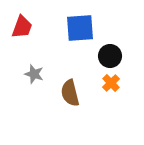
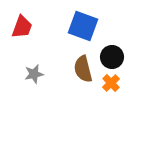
blue square: moved 3 px right, 2 px up; rotated 24 degrees clockwise
black circle: moved 2 px right, 1 px down
gray star: rotated 30 degrees counterclockwise
brown semicircle: moved 13 px right, 24 px up
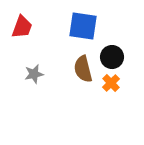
blue square: rotated 12 degrees counterclockwise
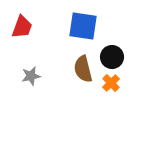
gray star: moved 3 px left, 2 px down
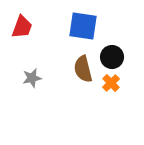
gray star: moved 1 px right, 2 px down
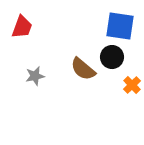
blue square: moved 37 px right
brown semicircle: rotated 36 degrees counterclockwise
gray star: moved 3 px right, 2 px up
orange cross: moved 21 px right, 2 px down
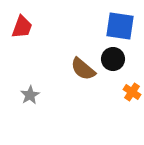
black circle: moved 1 px right, 2 px down
gray star: moved 5 px left, 19 px down; rotated 18 degrees counterclockwise
orange cross: moved 7 px down; rotated 12 degrees counterclockwise
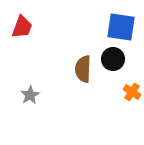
blue square: moved 1 px right, 1 px down
brown semicircle: rotated 52 degrees clockwise
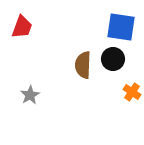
brown semicircle: moved 4 px up
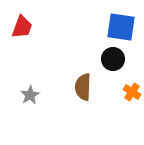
brown semicircle: moved 22 px down
